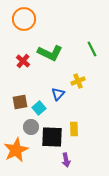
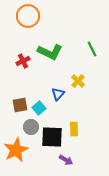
orange circle: moved 4 px right, 3 px up
green L-shape: moved 1 px up
red cross: rotated 24 degrees clockwise
yellow cross: rotated 24 degrees counterclockwise
brown square: moved 3 px down
purple arrow: rotated 48 degrees counterclockwise
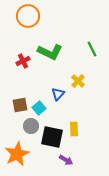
gray circle: moved 1 px up
black square: rotated 10 degrees clockwise
orange star: moved 1 px right, 4 px down
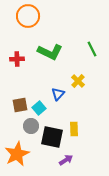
red cross: moved 6 px left, 2 px up; rotated 24 degrees clockwise
purple arrow: rotated 64 degrees counterclockwise
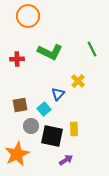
cyan square: moved 5 px right, 1 px down
black square: moved 1 px up
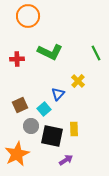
green line: moved 4 px right, 4 px down
brown square: rotated 14 degrees counterclockwise
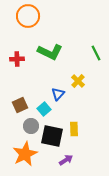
orange star: moved 8 px right
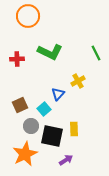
yellow cross: rotated 16 degrees clockwise
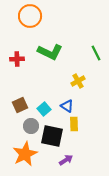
orange circle: moved 2 px right
blue triangle: moved 9 px right, 12 px down; rotated 40 degrees counterclockwise
yellow rectangle: moved 5 px up
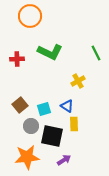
brown square: rotated 14 degrees counterclockwise
cyan square: rotated 24 degrees clockwise
orange star: moved 2 px right, 3 px down; rotated 20 degrees clockwise
purple arrow: moved 2 px left
